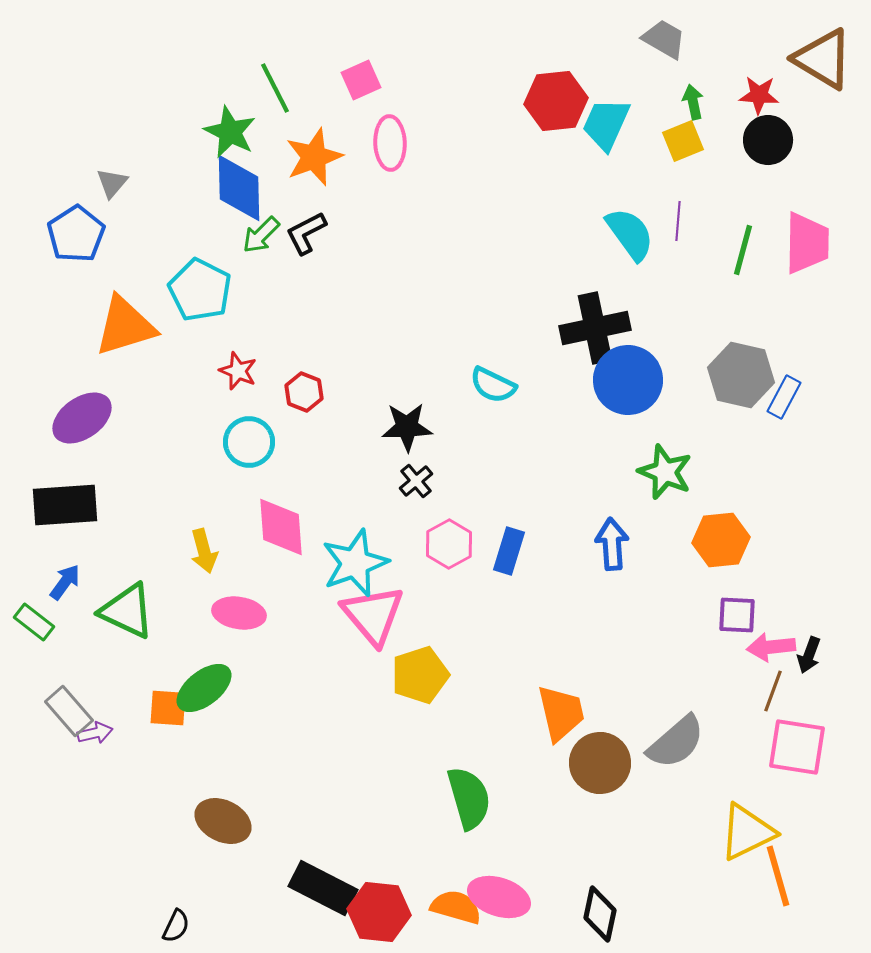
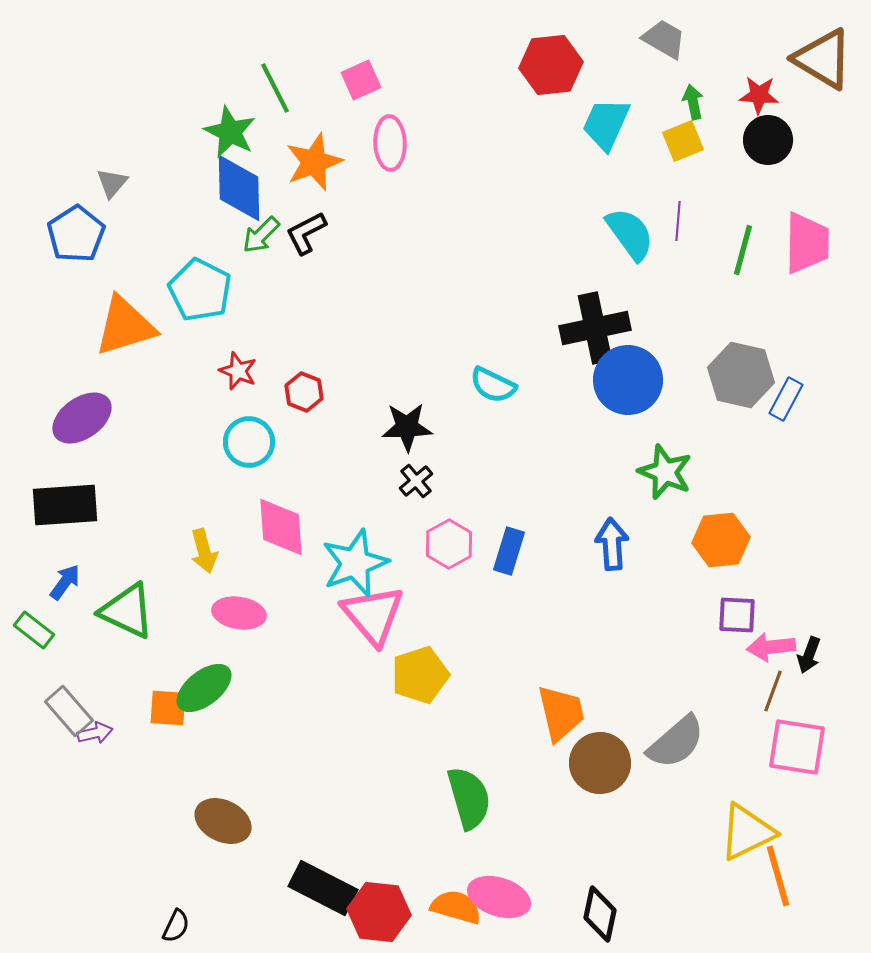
red hexagon at (556, 101): moved 5 px left, 36 px up
orange star at (314, 157): moved 5 px down
blue rectangle at (784, 397): moved 2 px right, 2 px down
green rectangle at (34, 622): moved 8 px down
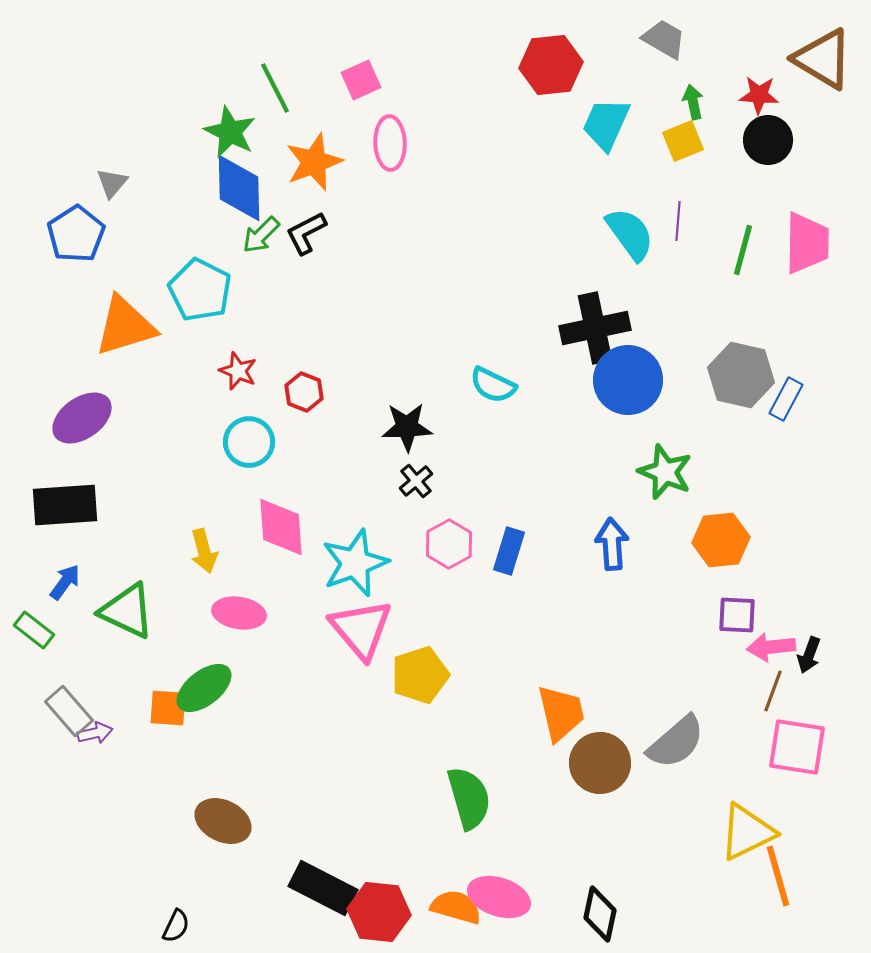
pink triangle at (373, 615): moved 12 px left, 14 px down
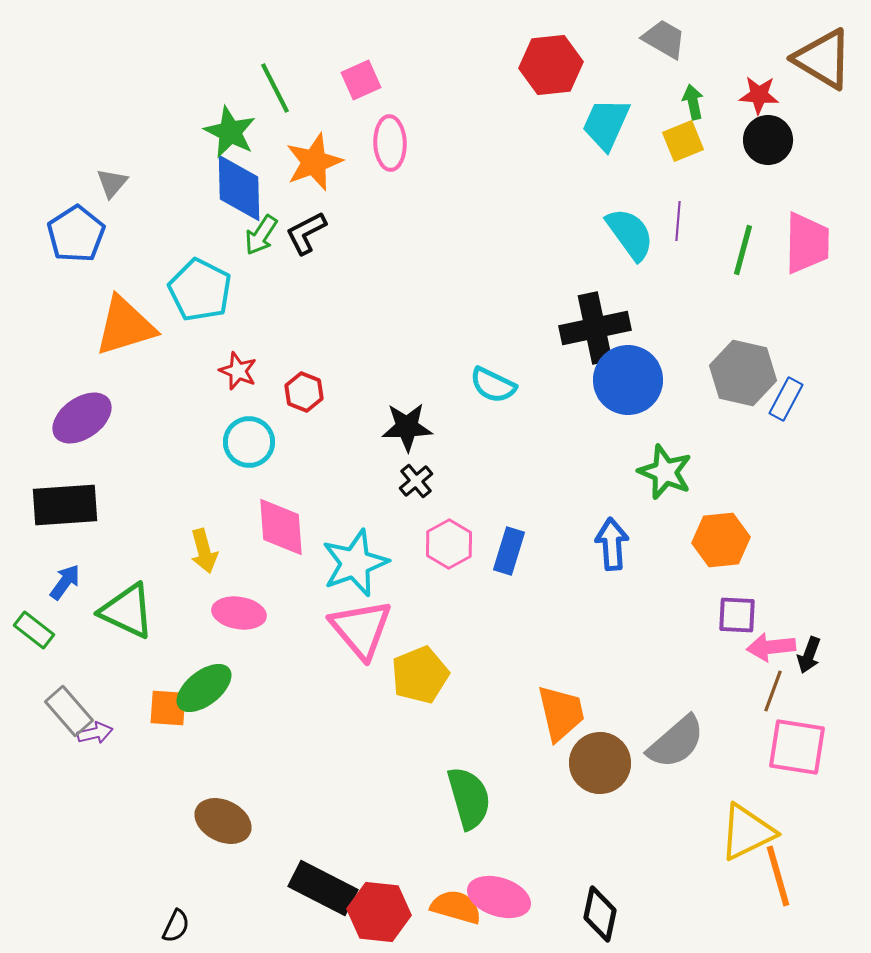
green arrow at (261, 235): rotated 12 degrees counterclockwise
gray hexagon at (741, 375): moved 2 px right, 2 px up
yellow pentagon at (420, 675): rotated 4 degrees counterclockwise
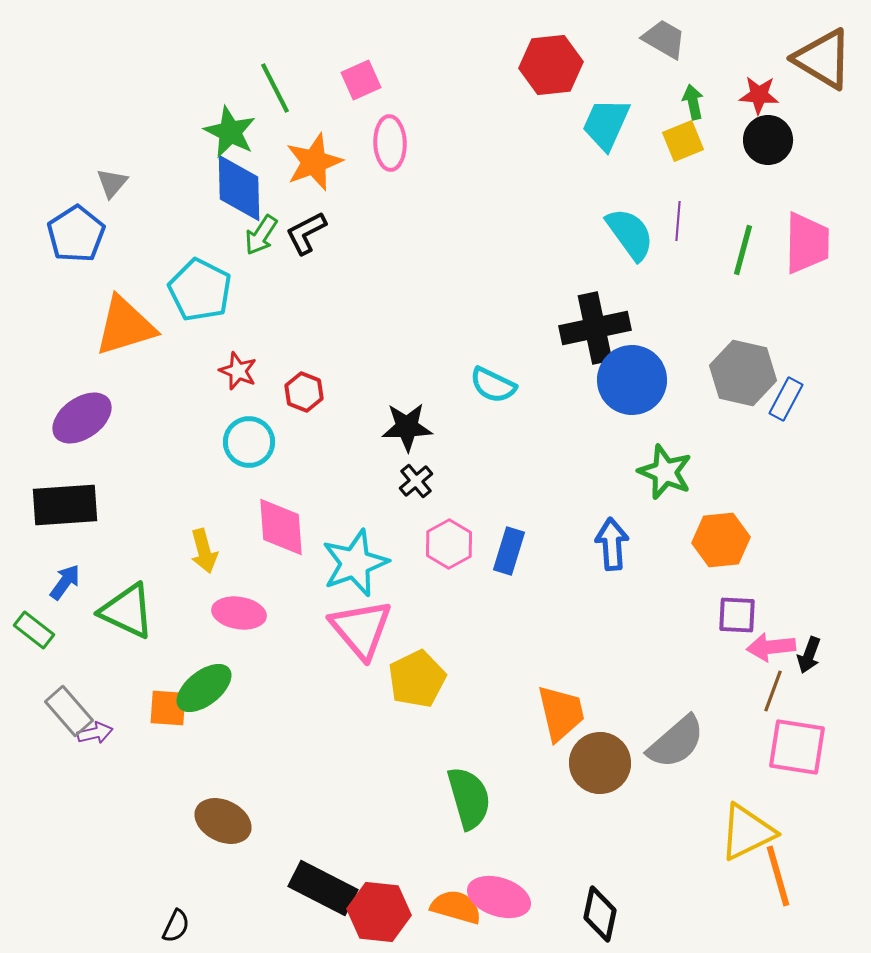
blue circle at (628, 380): moved 4 px right
yellow pentagon at (420, 675): moved 3 px left, 4 px down; rotated 4 degrees counterclockwise
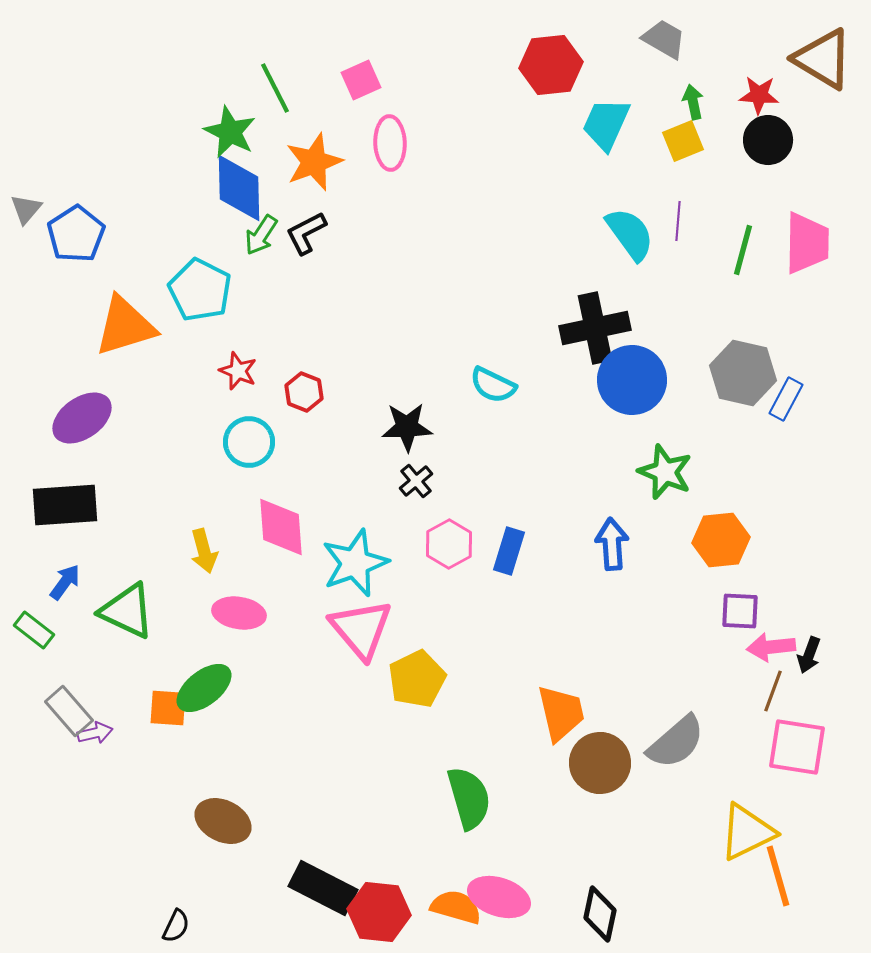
gray triangle at (112, 183): moved 86 px left, 26 px down
purple square at (737, 615): moved 3 px right, 4 px up
